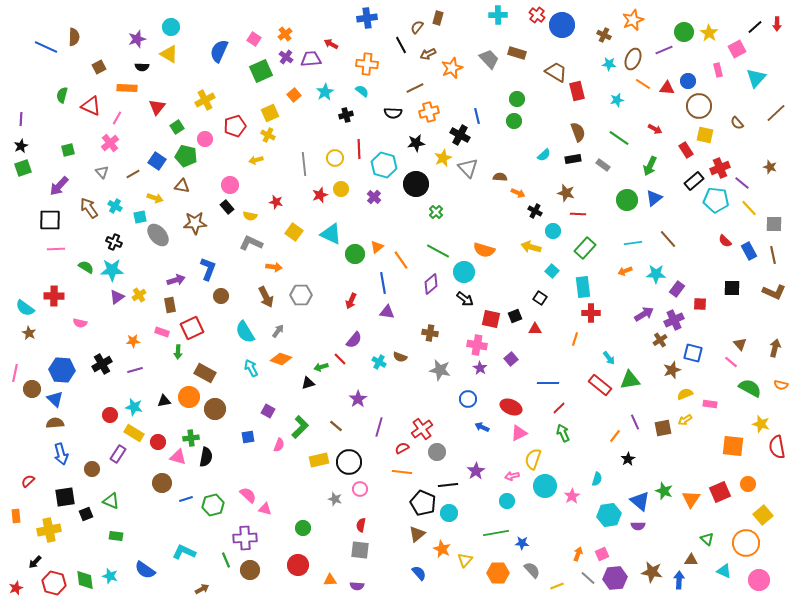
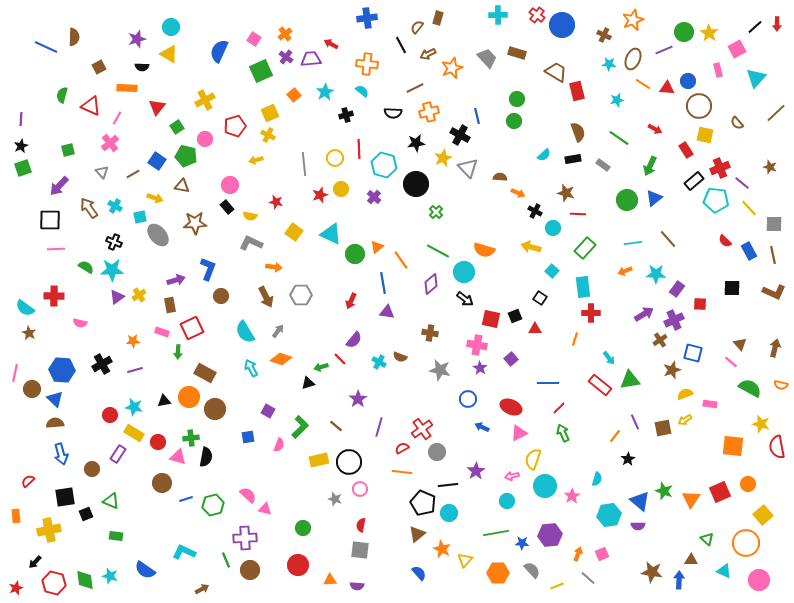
gray trapezoid at (489, 59): moved 2 px left, 1 px up
cyan circle at (553, 231): moved 3 px up
purple hexagon at (615, 578): moved 65 px left, 43 px up
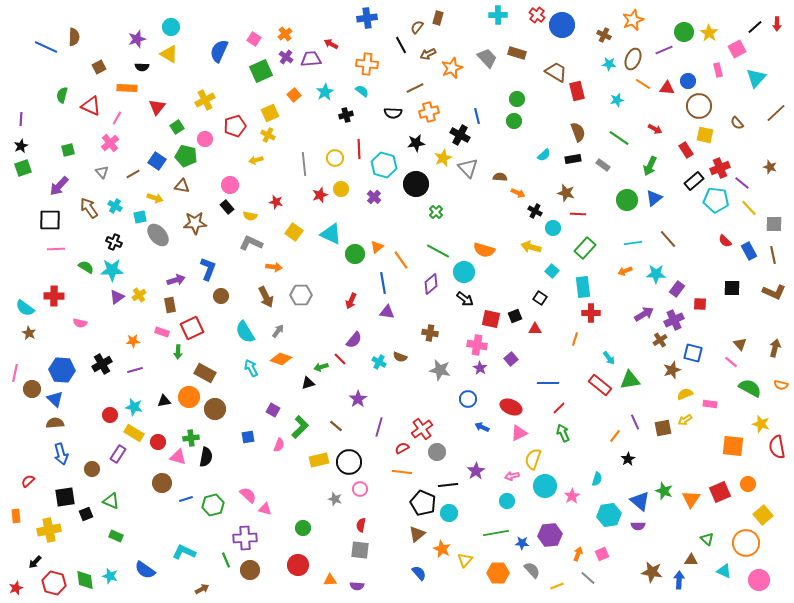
purple square at (268, 411): moved 5 px right, 1 px up
green rectangle at (116, 536): rotated 16 degrees clockwise
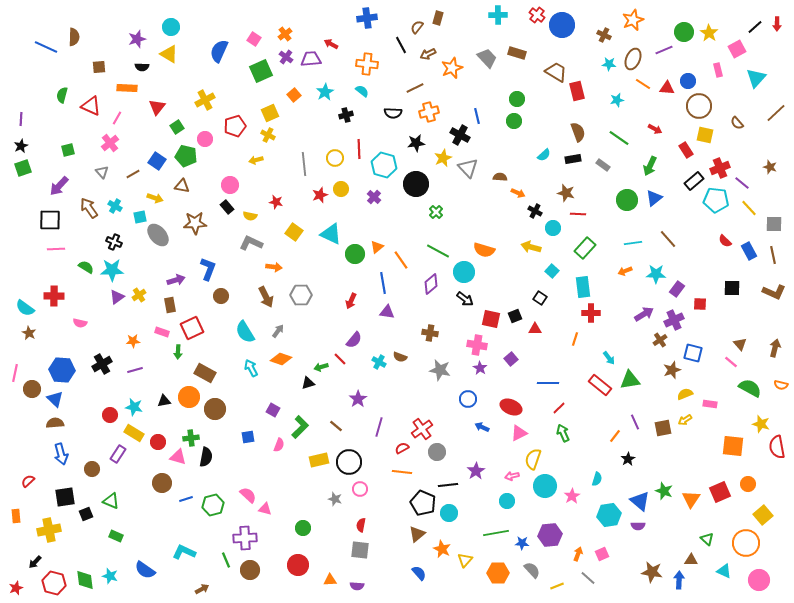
brown square at (99, 67): rotated 24 degrees clockwise
